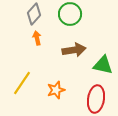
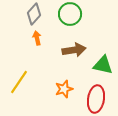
yellow line: moved 3 px left, 1 px up
orange star: moved 8 px right, 1 px up
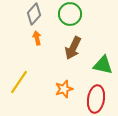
brown arrow: moved 1 px left, 2 px up; rotated 125 degrees clockwise
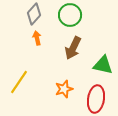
green circle: moved 1 px down
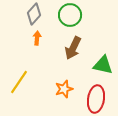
orange arrow: rotated 16 degrees clockwise
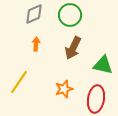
gray diamond: rotated 25 degrees clockwise
orange arrow: moved 1 px left, 6 px down
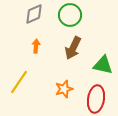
orange arrow: moved 2 px down
